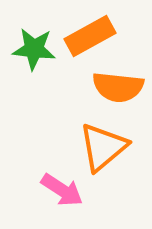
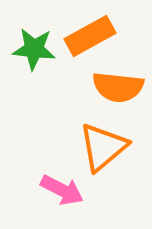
pink arrow: rotated 6 degrees counterclockwise
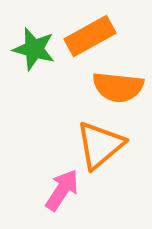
green star: rotated 9 degrees clockwise
orange triangle: moved 3 px left, 2 px up
pink arrow: rotated 84 degrees counterclockwise
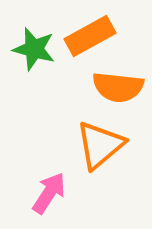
pink arrow: moved 13 px left, 3 px down
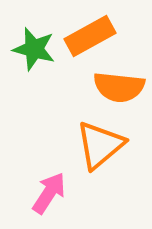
orange semicircle: moved 1 px right
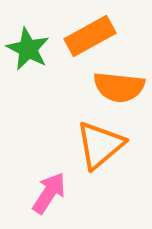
green star: moved 6 px left; rotated 12 degrees clockwise
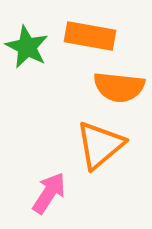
orange rectangle: rotated 39 degrees clockwise
green star: moved 1 px left, 2 px up
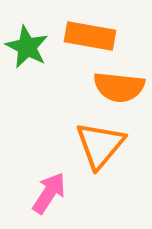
orange triangle: rotated 10 degrees counterclockwise
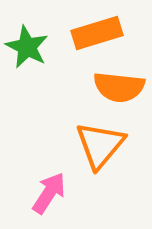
orange rectangle: moved 7 px right, 3 px up; rotated 27 degrees counterclockwise
